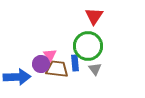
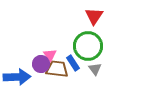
blue rectangle: moved 2 px left; rotated 28 degrees counterclockwise
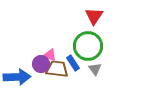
pink triangle: rotated 32 degrees counterclockwise
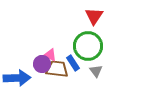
purple circle: moved 1 px right
gray triangle: moved 1 px right, 2 px down
blue arrow: moved 1 px down
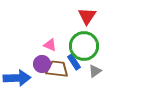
red triangle: moved 7 px left
green circle: moved 4 px left
pink triangle: moved 10 px up
blue rectangle: moved 1 px right, 1 px up
gray triangle: moved 1 px left; rotated 32 degrees clockwise
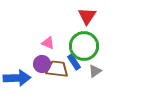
pink triangle: moved 2 px left, 2 px up
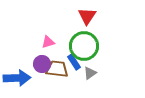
pink triangle: moved 1 px up; rotated 40 degrees counterclockwise
gray triangle: moved 5 px left, 2 px down
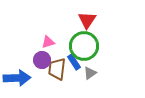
red triangle: moved 4 px down
purple circle: moved 4 px up
brown trapezoid: rotated 90 degrees counterclockwise
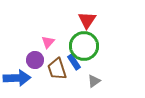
pink triangle: rotated 32 degrees counterclockwise
purple circle: moved 7 px left
brown trapezoid: rotated 25 degrees counterclockwise
gray triangle: moved 4 px right, 8 px down
